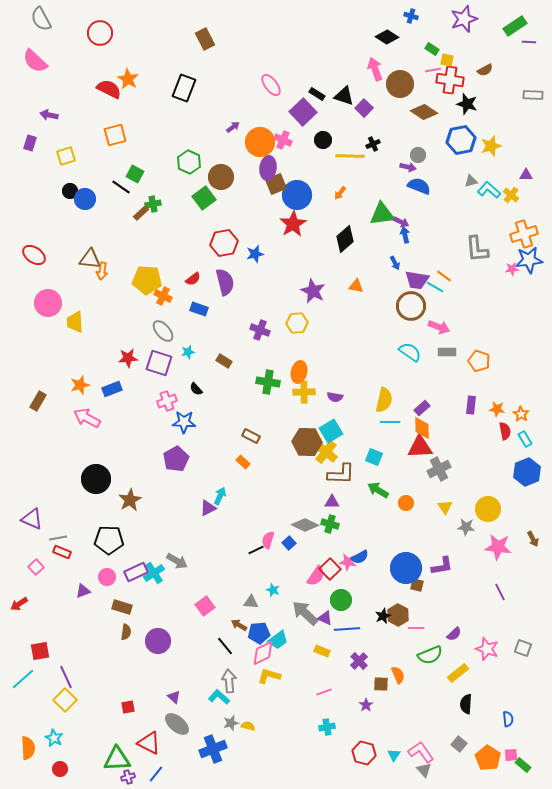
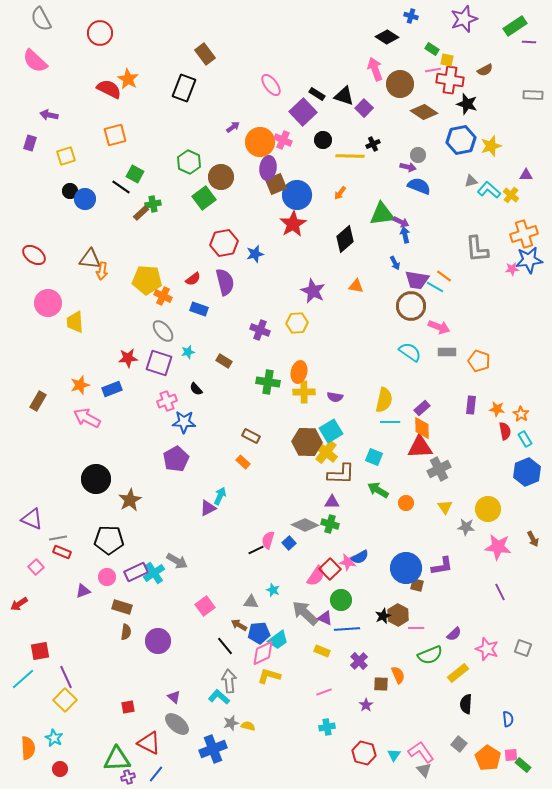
brown rectangle at (205, 39): moved 15 px down; rotated 10 degrees counterclockwise
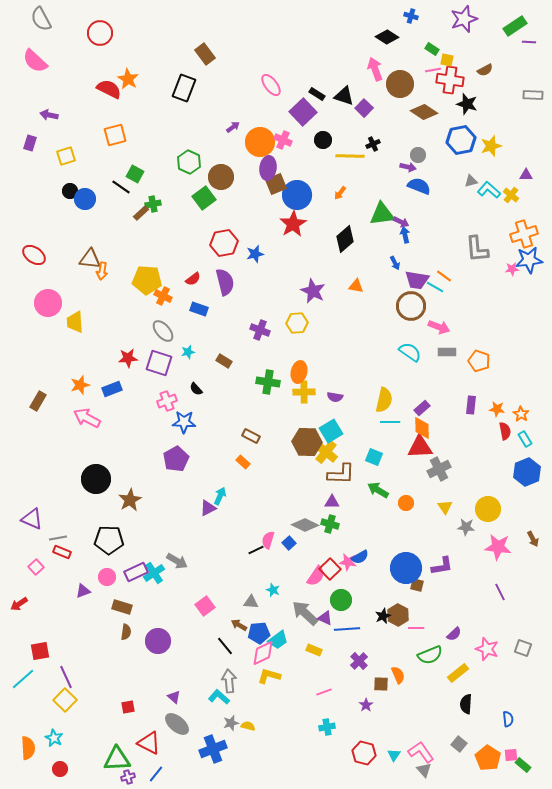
yellow rectangle at (322, 651): moved 8 px left, 1 px up
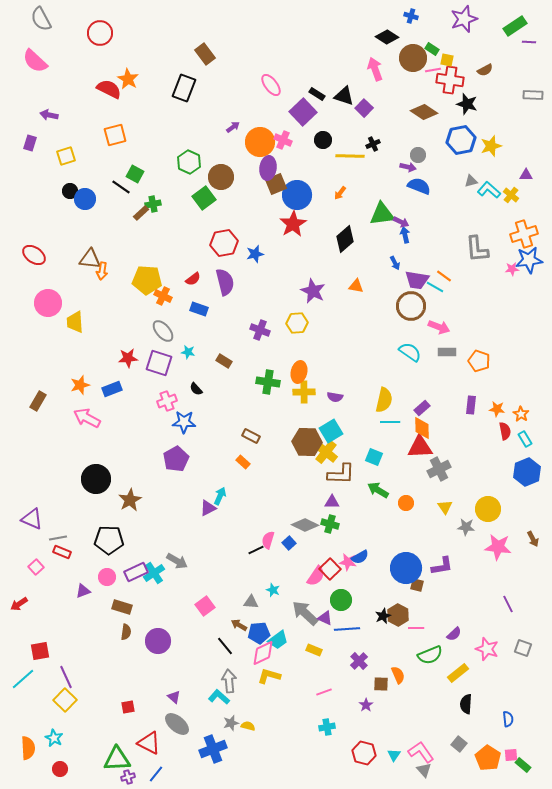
brown circle at (400, 84): moved 13 px right, 26 px up
cyan star at (188, 352): rotated 24 degrees clockwise
purple line at (500, 592): moved 8 px right, 12 px down
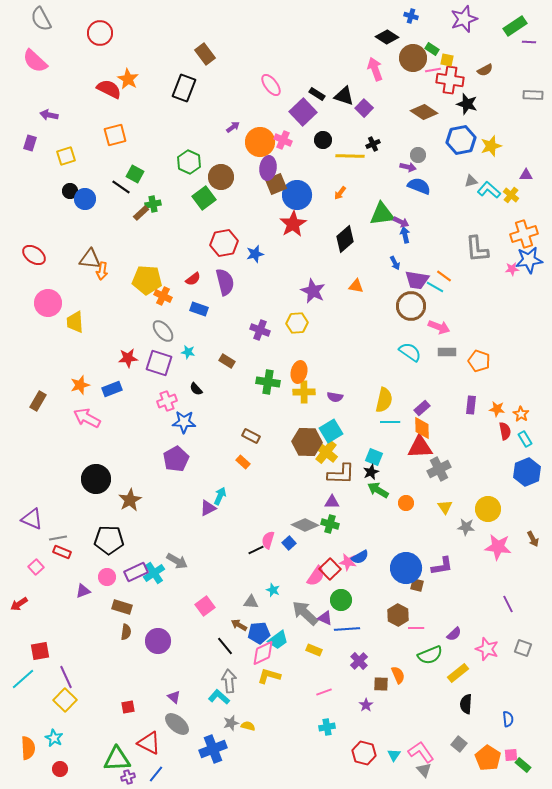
brown rectangle at (224, 361): moved 3 px right
black star at (383, 616): moved 12 px left, 144 px up
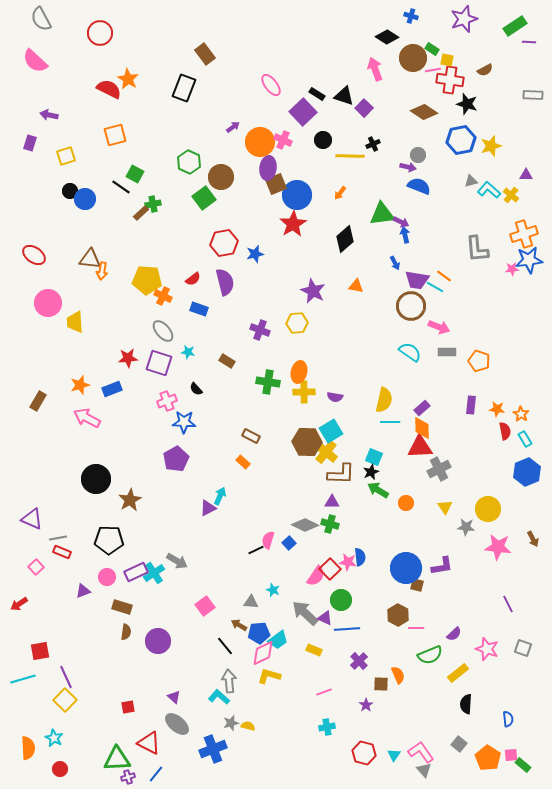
blue semicircle at (360, 557): rotated 66 degrees counterclockwise
cyan line at (23, 679): rotated 25 degrees clockwise
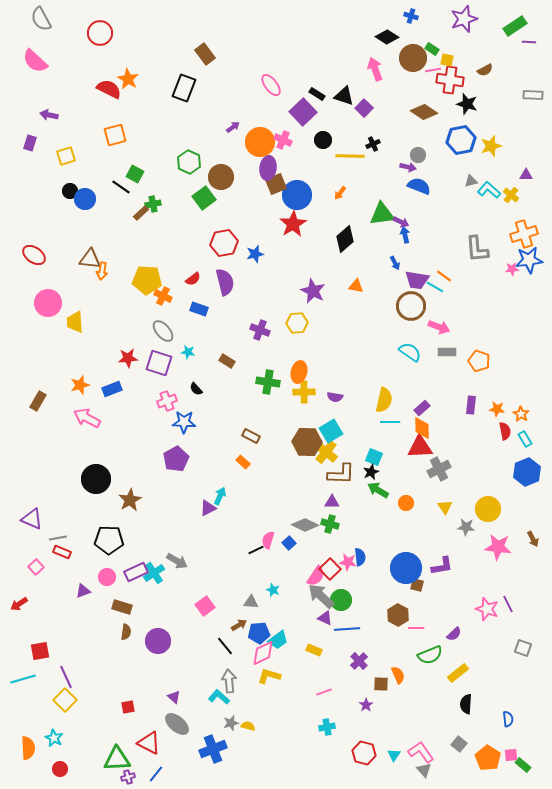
gray arrow at (305, 613): moved 16 px right, 17 px up
brown arrow at (239, 625): rotated 119 degrees clockwise
pink star at (487, 649): moved 40 px up
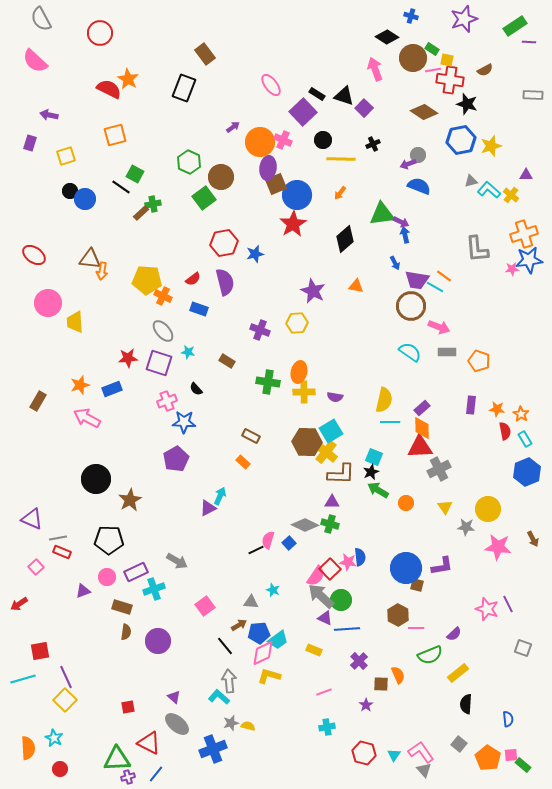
yellow line at (350, 156): moved 9 px left, 3 px down
purple arrow at (408, 167): moved 3 px up; rotated 147 degrees clockwise
cyan cross at (154, 573): moved 16 px down; rotated 15 degrees clockwise
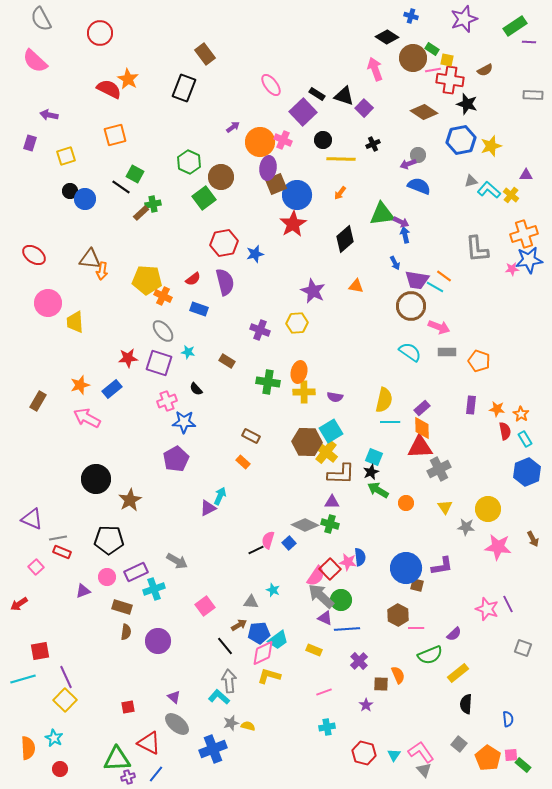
blue rectangle at (112, 389): rotated 18 degrees counterclockwise
